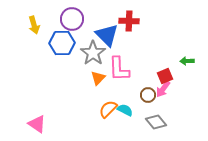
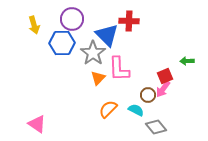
cyan semicircle: moved 11 px right
gray diamond: moved 5 px down
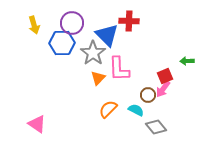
purple circle: moved 4 px down
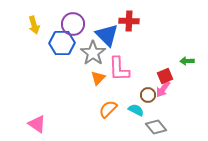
purple circle: moved 1 px right, 1 px down
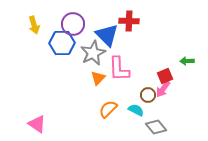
gray star: rotated 10 degrees clockwise
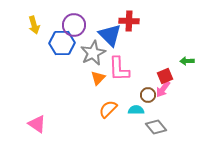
purple circle: moved 1 px right, 1 px down
blue triangle: moved 3 px right
cyan semicircle: rotated 28 degrees counterclockwise
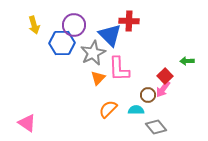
red square: rotated 21 degrees counterclockwise
pink triangle: moved 10 px left, 1 px up
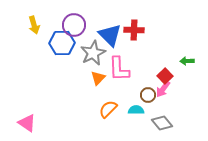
red cross: moved 5 px right, 9 px down
gray diamond: moved 6 px right, 4 px up
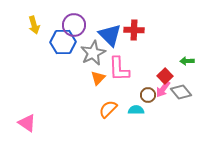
blue hexagon: moved 1 px right, 1 px up
gray diamond: moved 19 px right, 31 px up
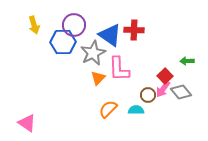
blue triangle: rotated 10 degrees counterclockwise
